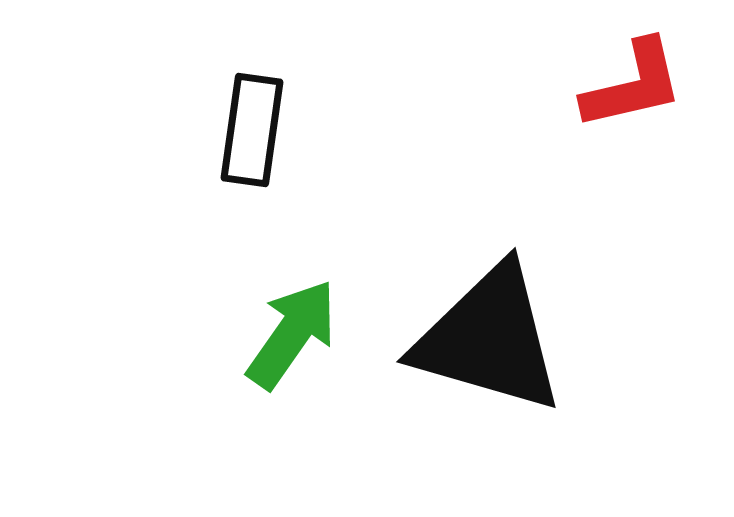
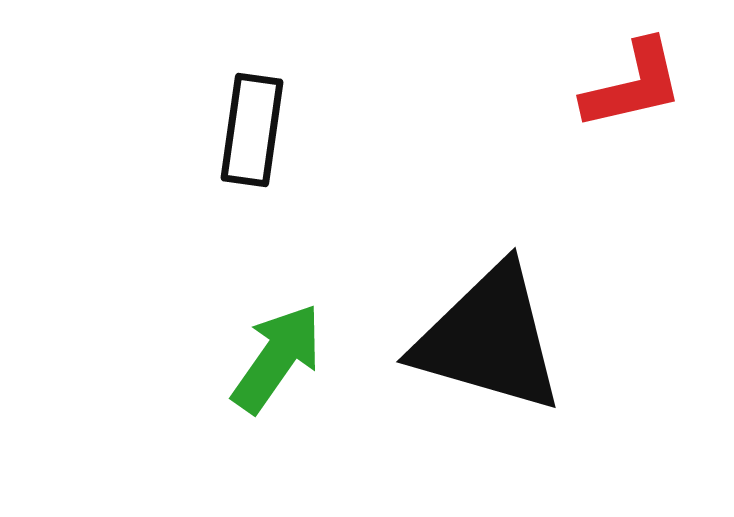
green arrow: moved 15 px left, 24 px down
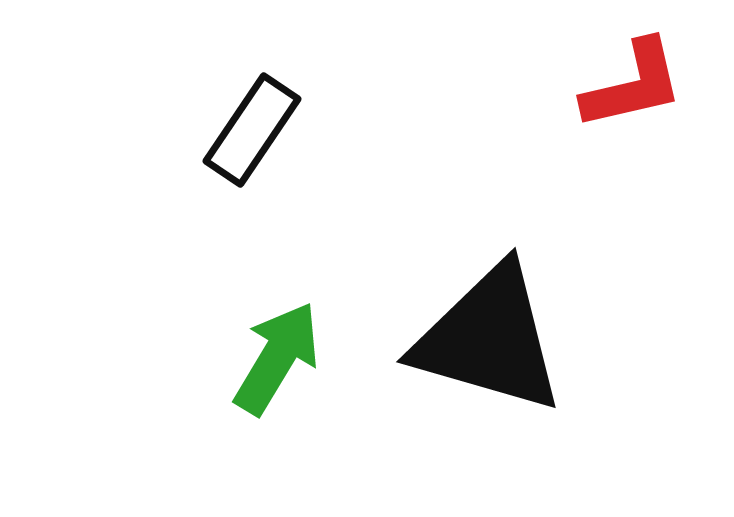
black rectangle: rotated 26 degrees clockwise
green arrow: rotated 4 degrees counterclockwise
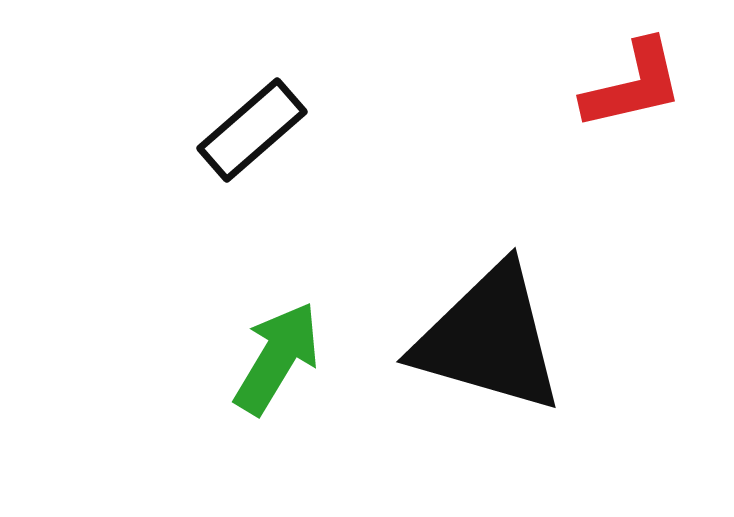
black rectangle: rotated 15 degrees clockwise
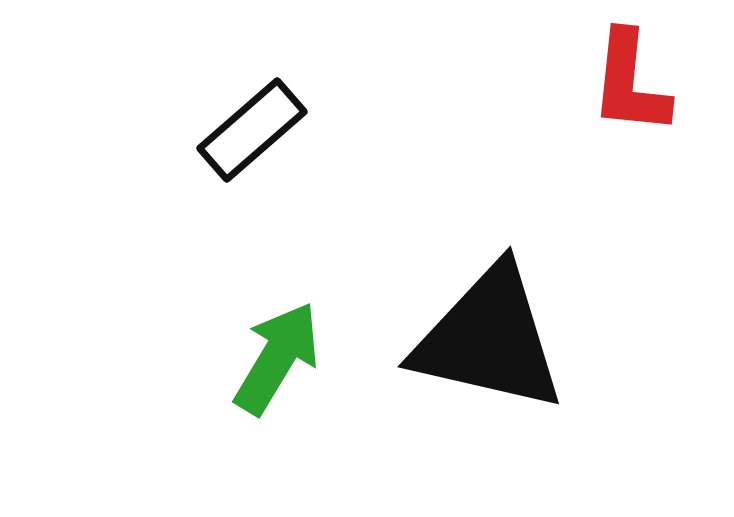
red L-shape: moved 3 px left, 2 px up; rotated 109 degrees clockwise
black triangle: rotated 3 degrees counterclockwise
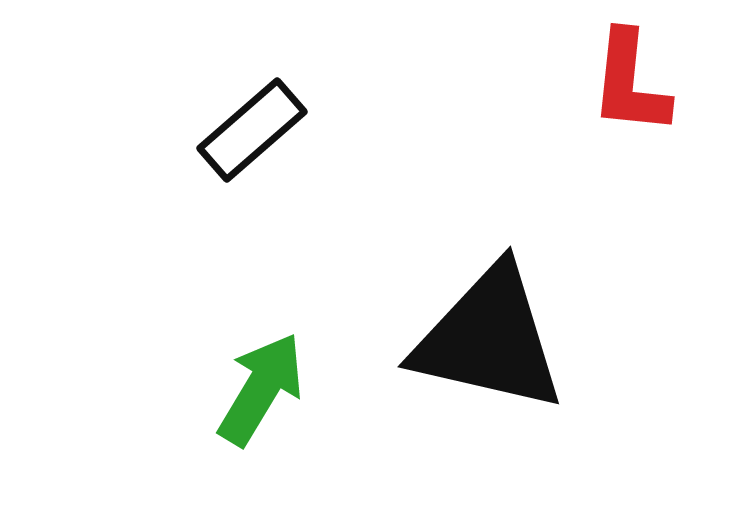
green arrow: moved 16 px left, 31 px down
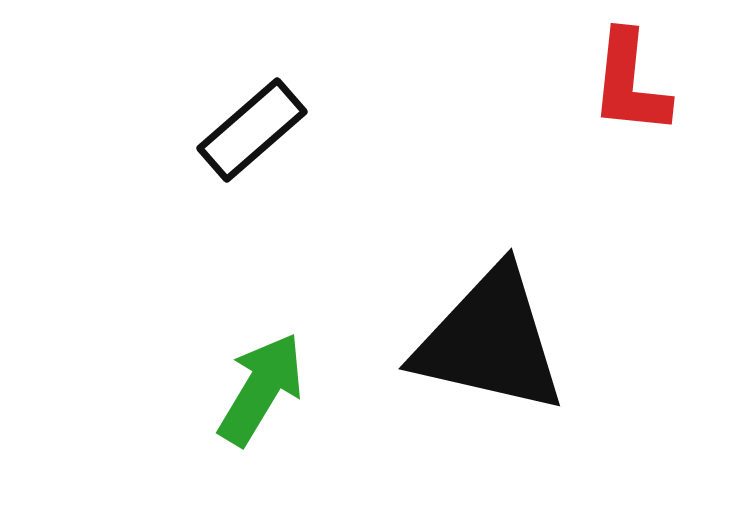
black triangle: moved 1 px right, 2 px down
